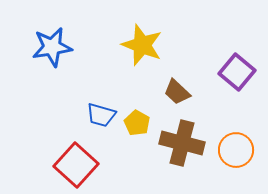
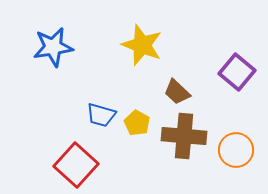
blue star: moved 1 px right
brown cross: moved 2 px right, 7 px up; rotated 9 degrees counterclockwise
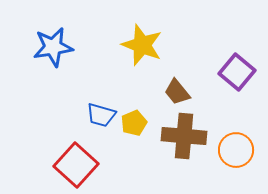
brown trapezoid: rotated 8 degrees clockwise
yellow pentagon: moved 3 px left; rotated 20 degrees clockwise
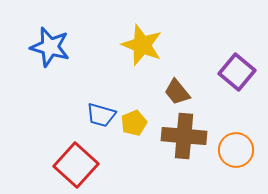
blue star: moved 3 px left; rotated 24 degrees clockwise
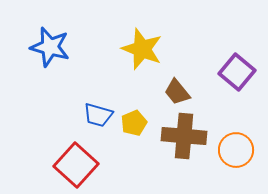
yellow star: moved 4 px down
blue trapezoid: moved 3 px left
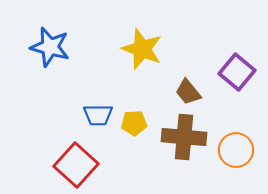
brown trapezoid: moved 11 px right
blue trapezoid: rotated 16 degrees counterclockwise
yellow pentagon: rotated 20 degrees clockwise
brown cross: moved 1 px down
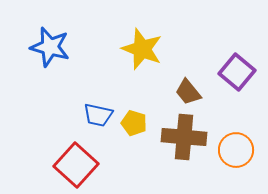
blue trapezoid: rotated 12 degrees clockwise
yellow pentagon: rotated 20 degrees clockwise
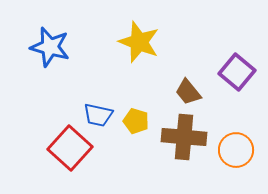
yellow star: moved 3 px left, 7 px up
yellow pentagon: moved 2 px right, 2 px up
red square: moved 6 px left, 17 px up
